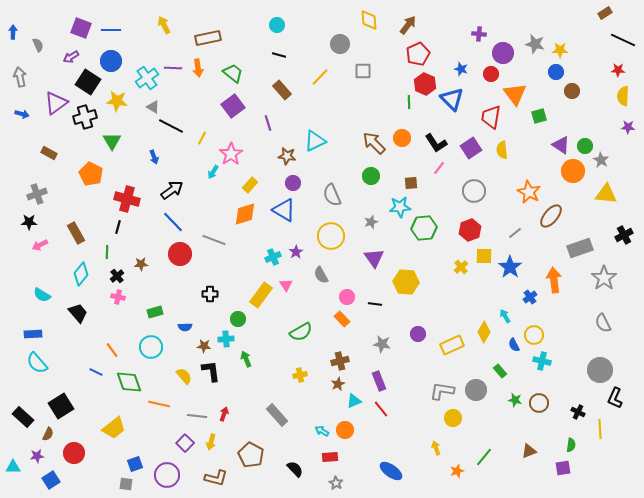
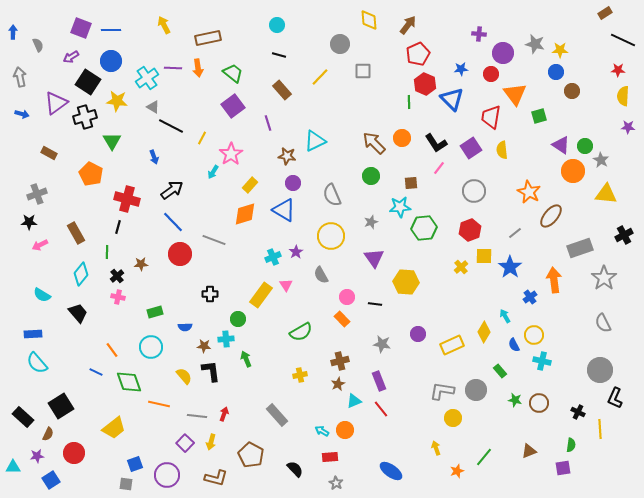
blue star at (461, 69): rotated 24 degrees counterclockwise
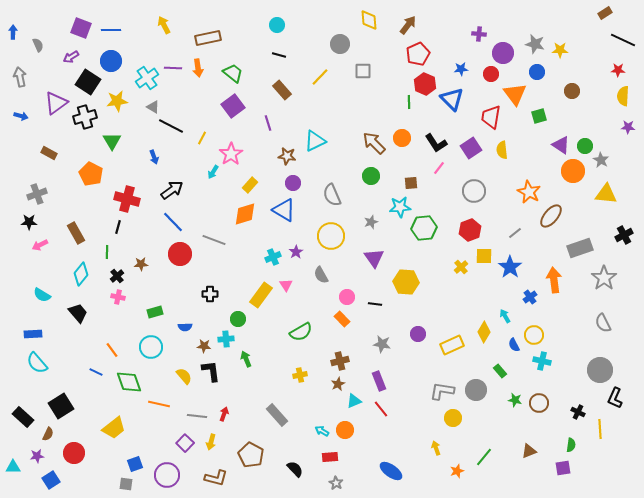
blue circle at (556, 72): moved 19 px left
yellow star at (117, 101): rotated 15 degrees counterclockwise
blue arrow at (22, 114): moved 1 px left, 2 px down
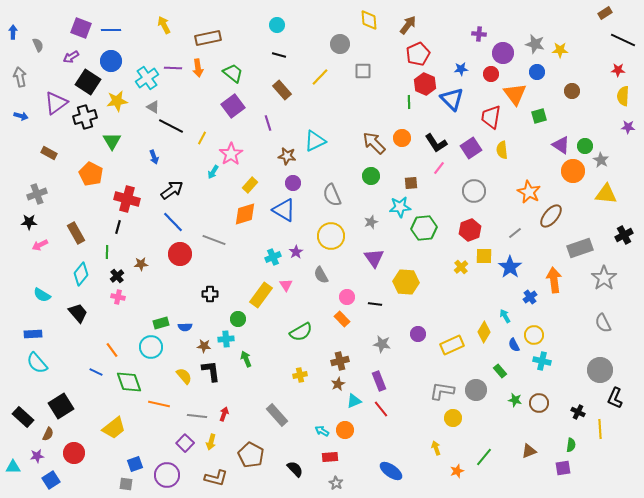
green rectangle at (155, 312): moved 6 px right, 11 px down
